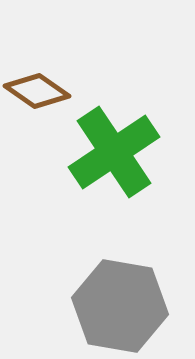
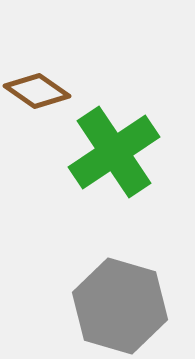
gray hexagon: rotated 6 degrees clockwise
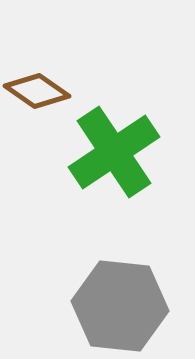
gray hexagon: rotated 10 degrees counterclockwise
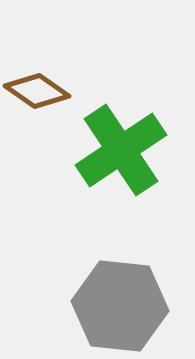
green cross: moved 7 px right, 2 px up
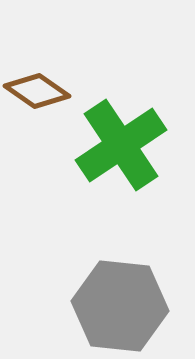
green cross: moved 5 px up
